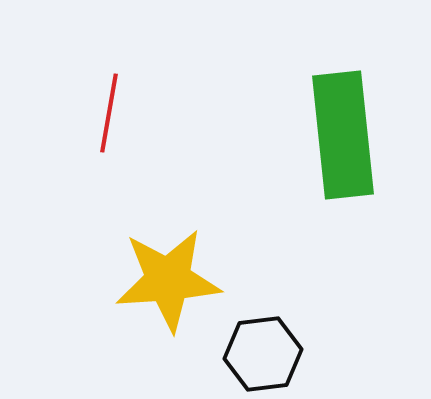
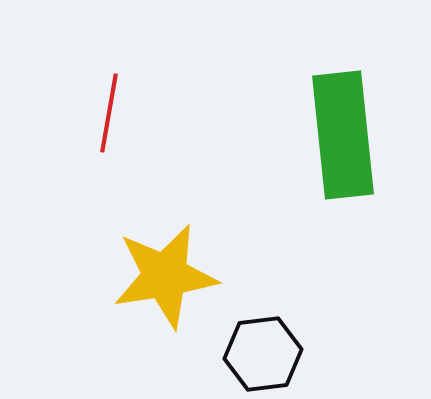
yellow star: moved 3 px left, 4 px up; rotated 5 degrees counterclockwise
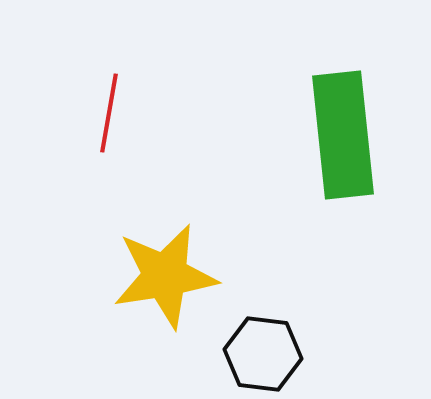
black hexagon: rotated 14 degrees clockwise
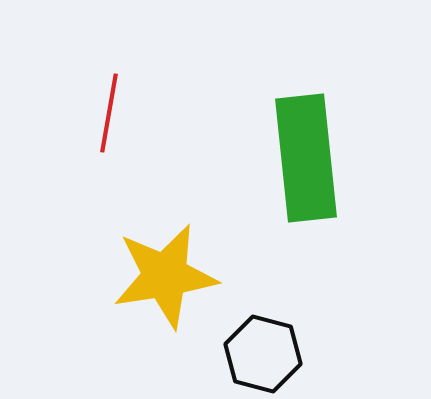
green rectangle: moved 37 px left, 23 px down
black hexagon: rotated 8 degrees clockwise
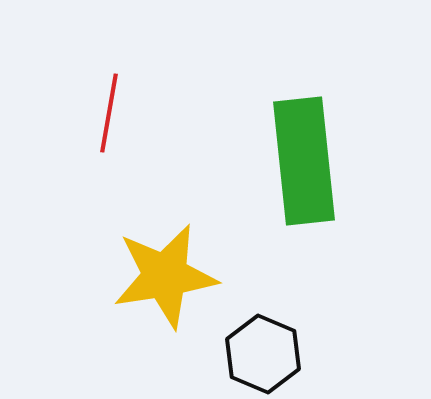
green rectangle: moved 2 px left, 3 px down
black hexagon: rotated 8 degrees clockwise
